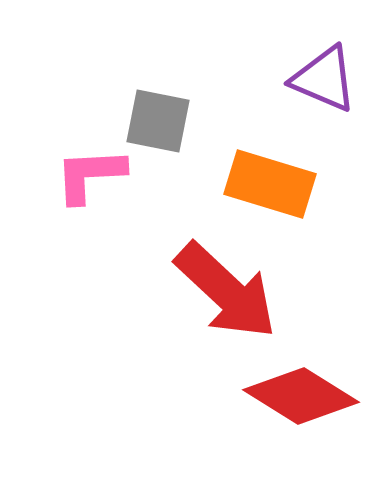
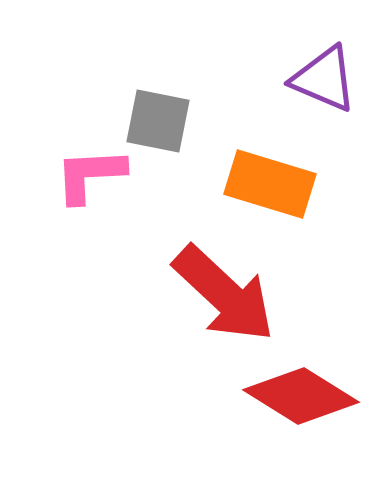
red arrow: moved 2 px left, 3 px down
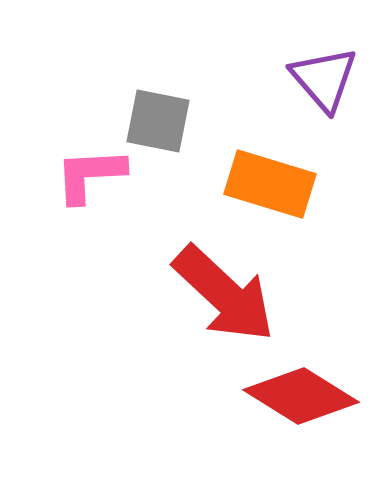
purple triangle: rotated 26 degrees clockwise
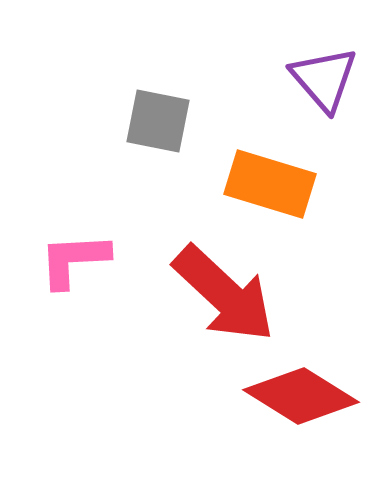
pink L-shape: moved 16 px left, 85 px down
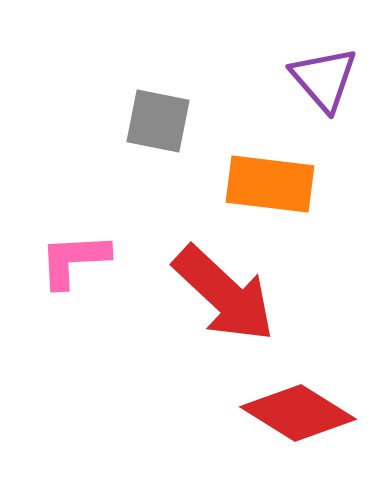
orange rectangle: rotated 10 degrees counterclockwise
red diamond: moved 3 px left, 17 px down
